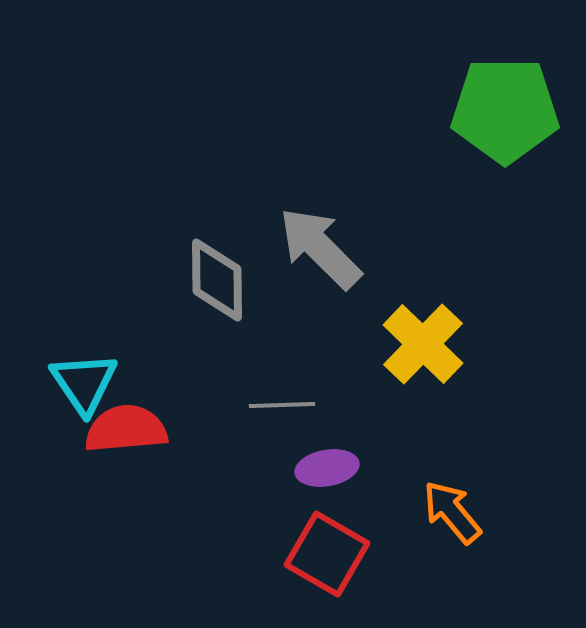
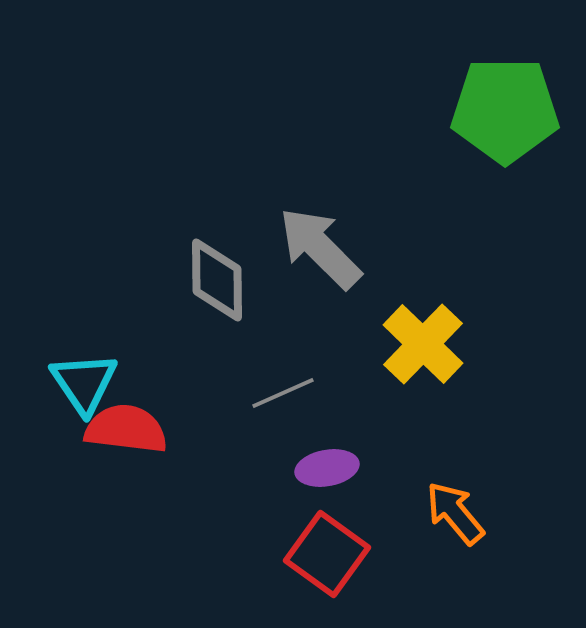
gray line: moved 1 px right, 12 px up; rotated 22 degrees counterclockwise
red semicircle: rotated 12 degrees clockwise
orange arrow: moved 3 px right, 1 px down
red square: rotated 6 degrees clockwise
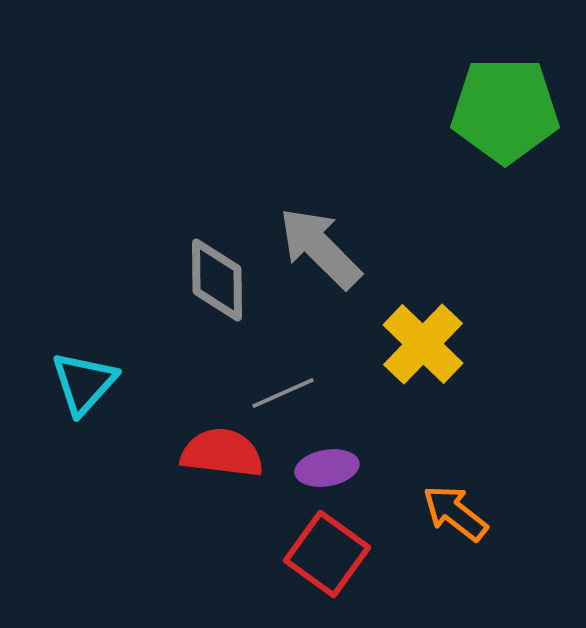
cyan triangle: rotated 16 degrees clockwise
red semicircle: moved 96 px right, 24 px down
orange arrow: rotated 12 degrees counterclockwise
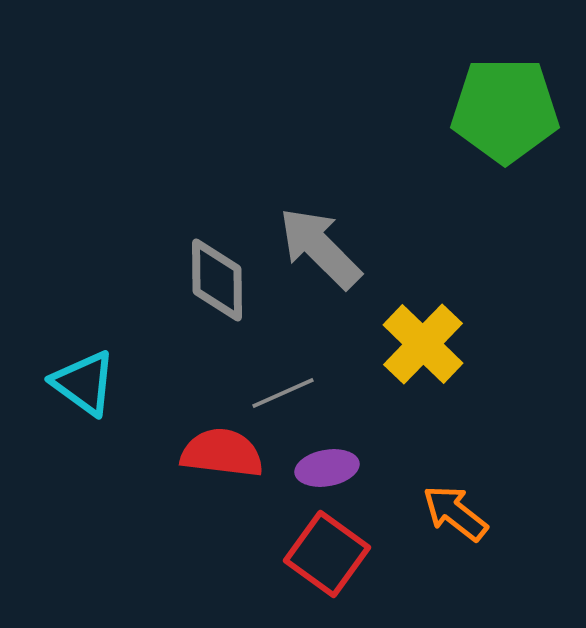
cyan triangle: rotated 36 degrees counterclockwise
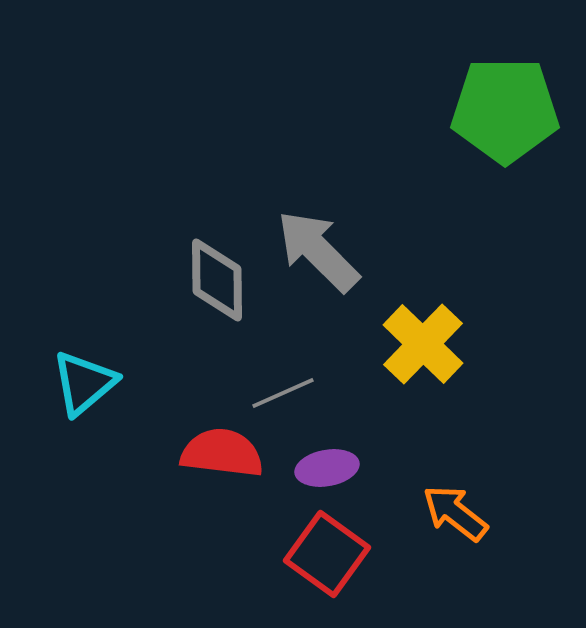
gray arrow: moved 2 px left, 3 px down
cyan triangle: rotated 44 degrees clockwise
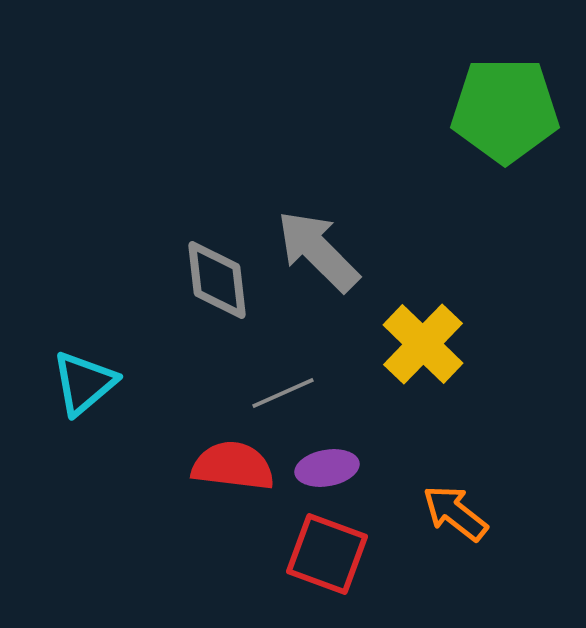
gray diamond: rotated 6 degrees counterclockwise
red semicircle: moved 11 px right, 13 px down
red square: rotated 16 degrees counterclockwise
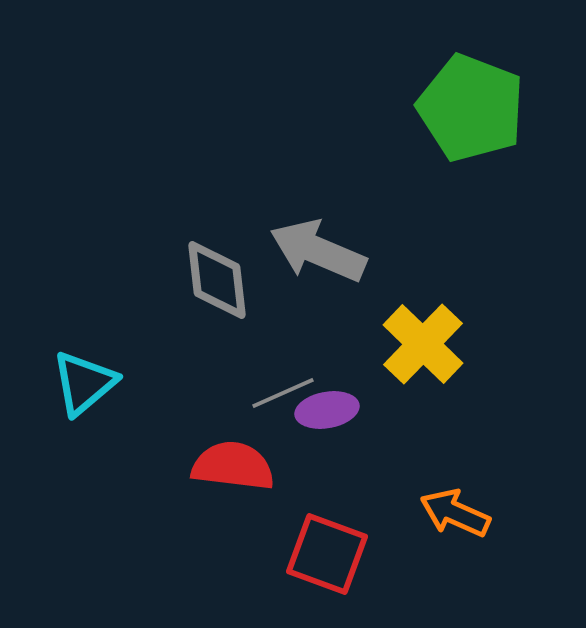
green pentagon: moved 34 px left, 2 px up; rotated 21 degrees clockwise
gray arrow: rotated 22 degrees counterclockwise
purple ellipse: moved 58 px up
orange arrow: rotated 14 degrees counterclockwise
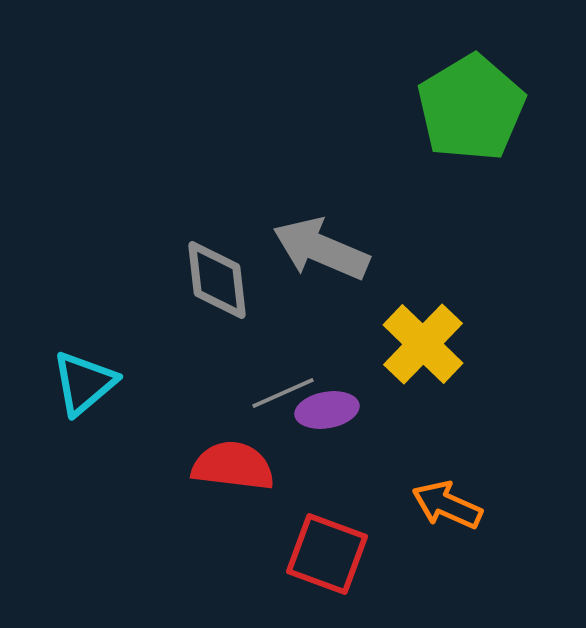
green pentagon: rotated 20 degrees clockwise
gray arrow: moved 3 px right, 2 px up
orange arrow: moved 8 px left, 8 px up
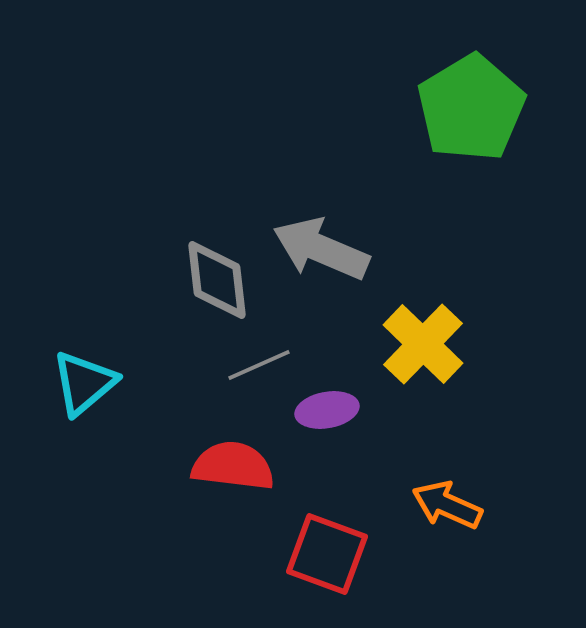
gray line: moved 24 px left, 28 px up
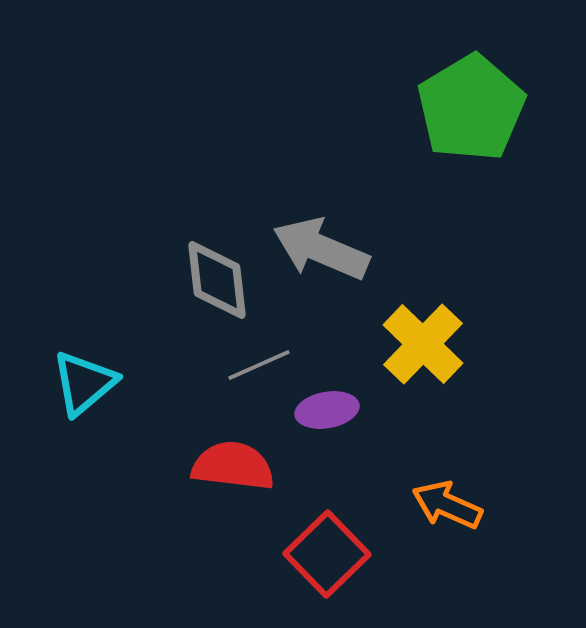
red square: rotated 26 degrees clockwise
